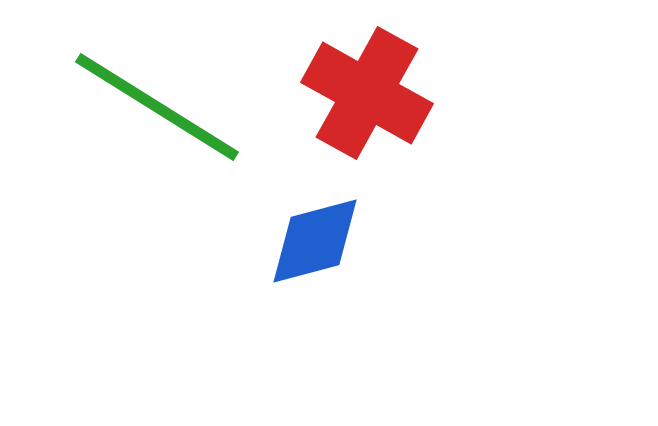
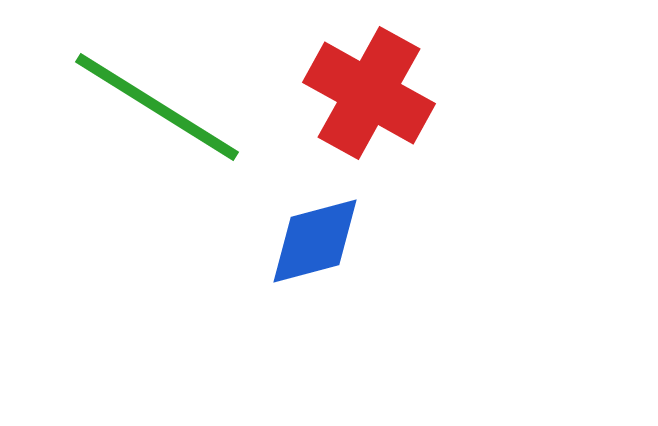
red cross: moved 2 px right
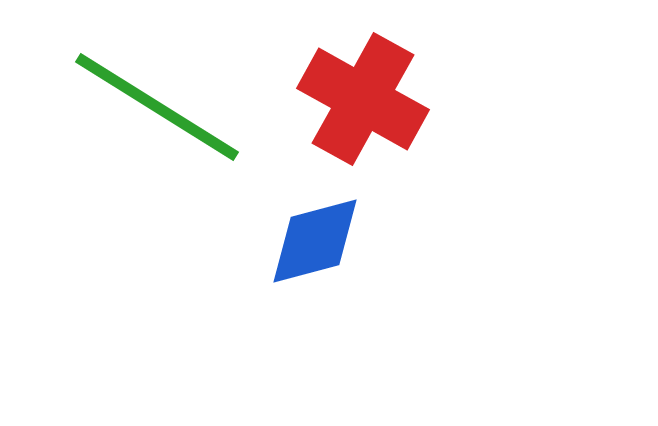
red cross: moved 6 px left, 6 px down
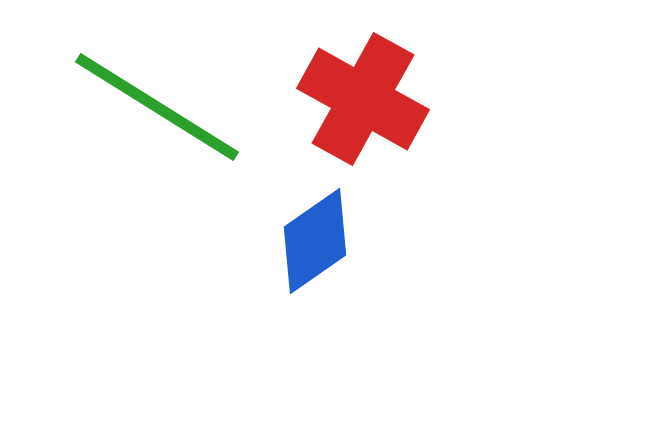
blue diamond: rotated 20 degrees counterclockwise
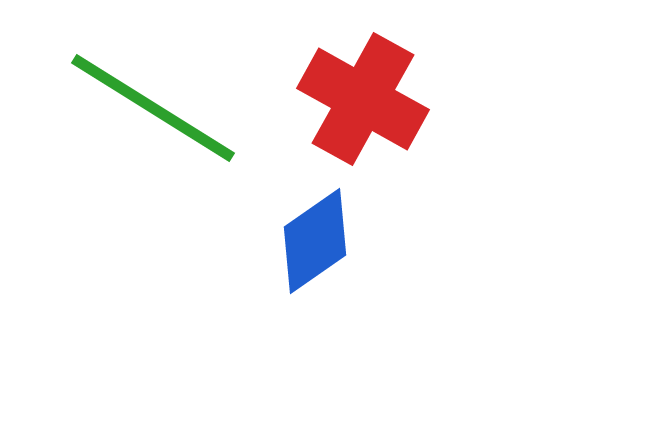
green line: moved 4 px left, 1 px down
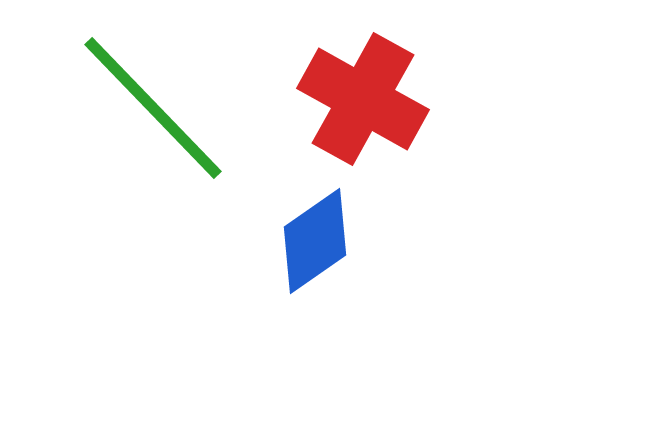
green line: rotated 14 degrees clockwise
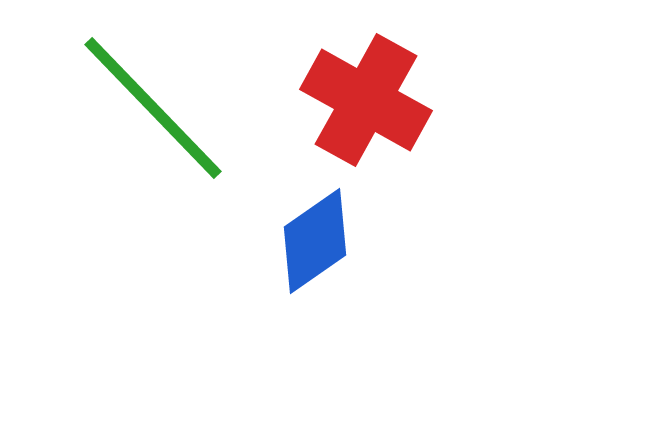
red cross: moved 3 px right, 1 px down
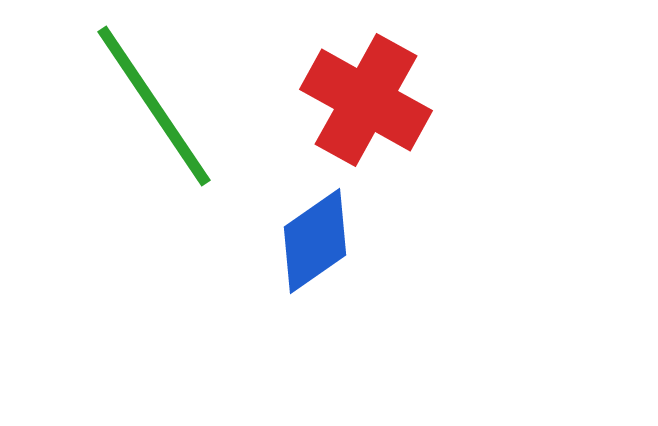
green line: moved 1 px right, 2 px up; rotated 10 degrees clockwise
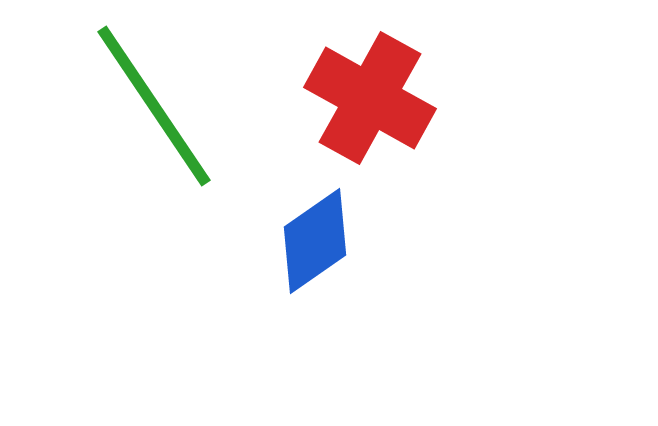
red cross: moved 4 px right, 2 px up
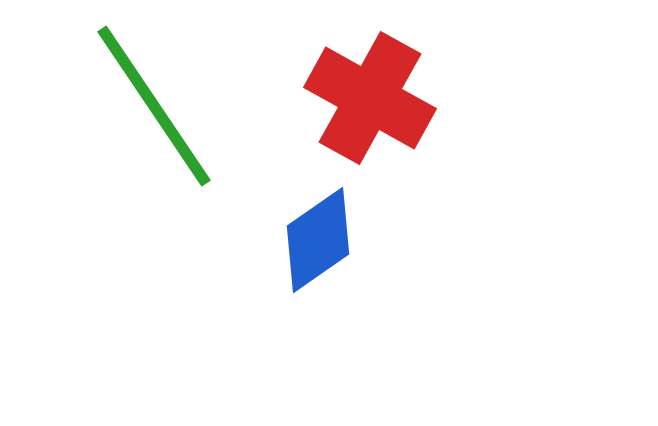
blue diamond: moved 3 px right, 1 px up
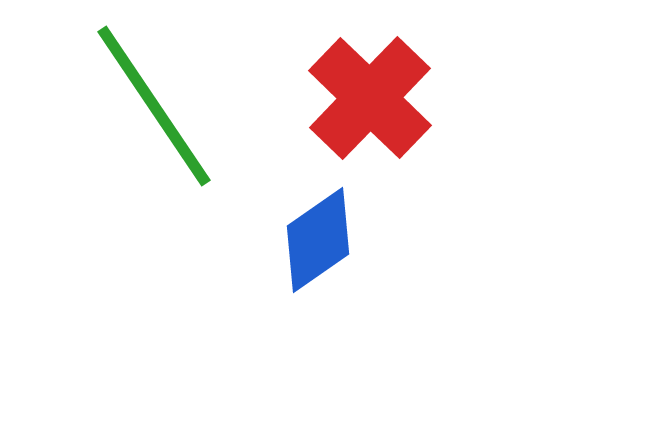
red cross: rotated 15 degrees clockwise
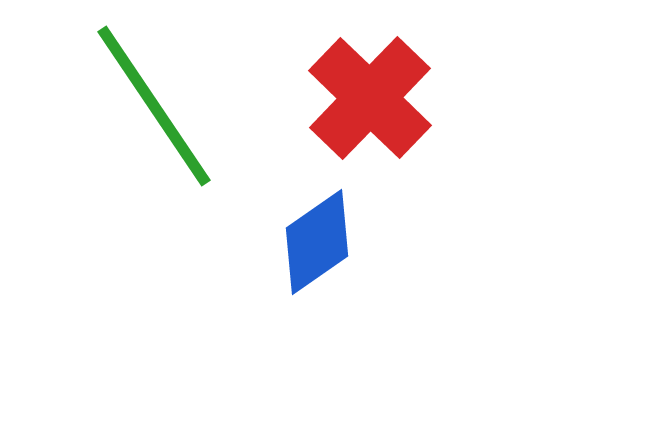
blue diamond: moved 1 px left, 2 px down
